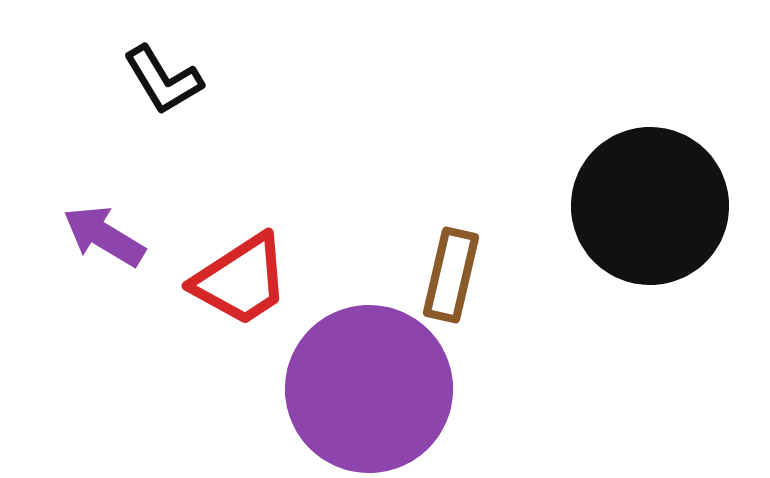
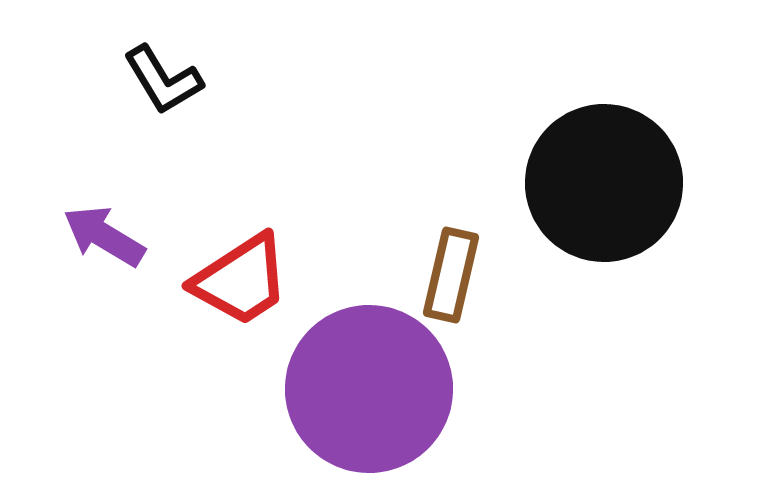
black circle: moved 46 px left, 23 px up
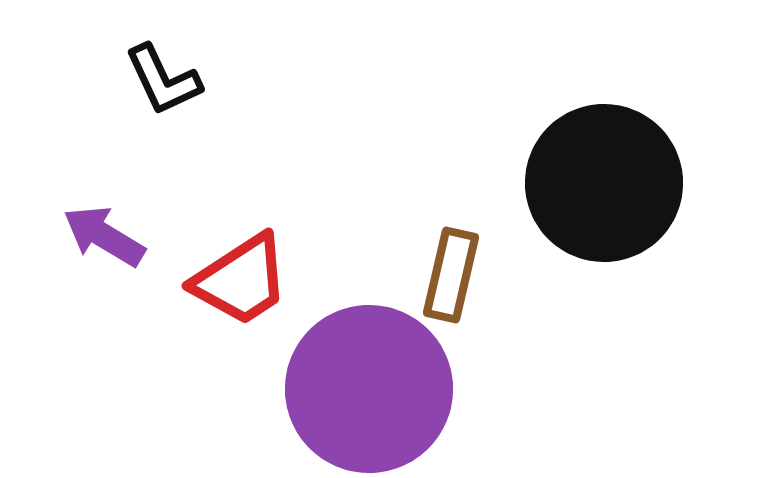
black L-shape: rotated 6 degrees clockwise
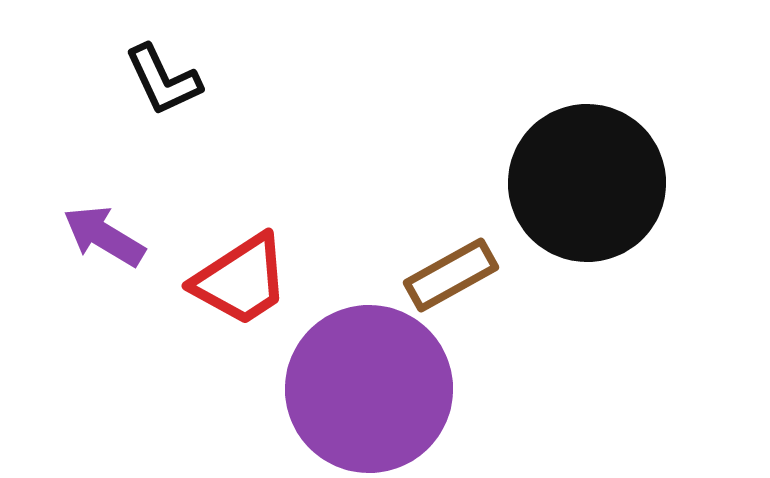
black circle: moved 17 px left
brown rectangle: rotated 48 degrees clockwise
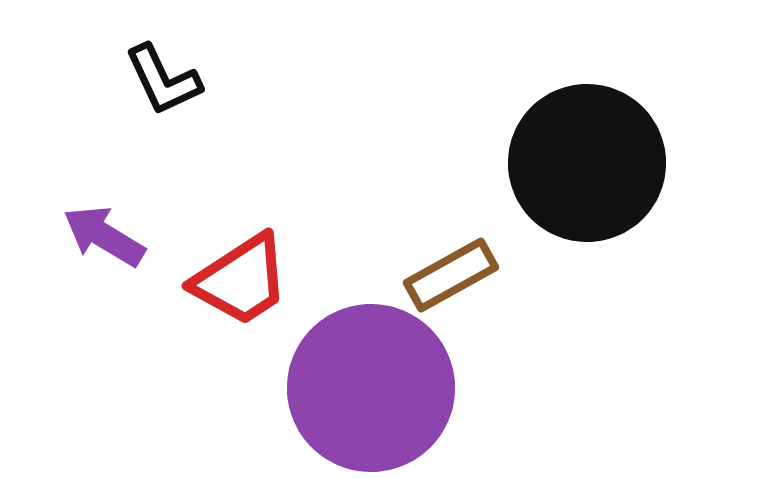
black circle: moved 20 px up
purple circle: moved 2 px right, 1 px up
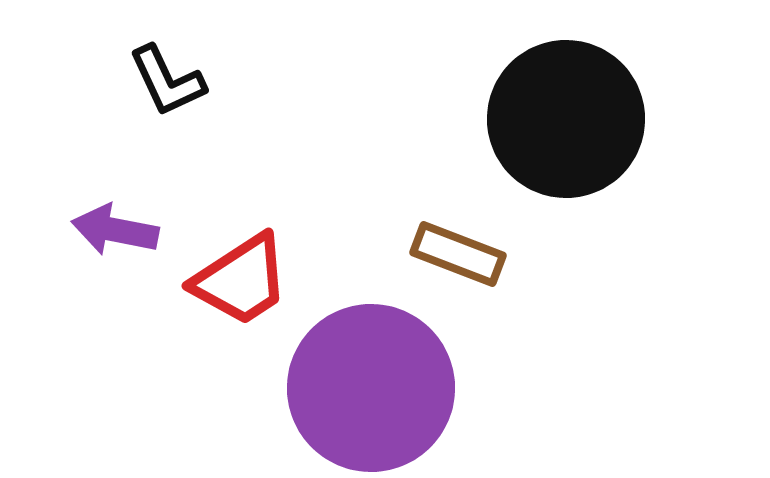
black L-shape: moved 4 px right, 1 px down
black circle: moved 21 px left, 44 px up
purple arrow: moved 11 px right, 6 px up; rotated 20 degrees counterclockwise
brown rectangle: moved 7 px right, 21 px up; rotated 50 degrees clockwise
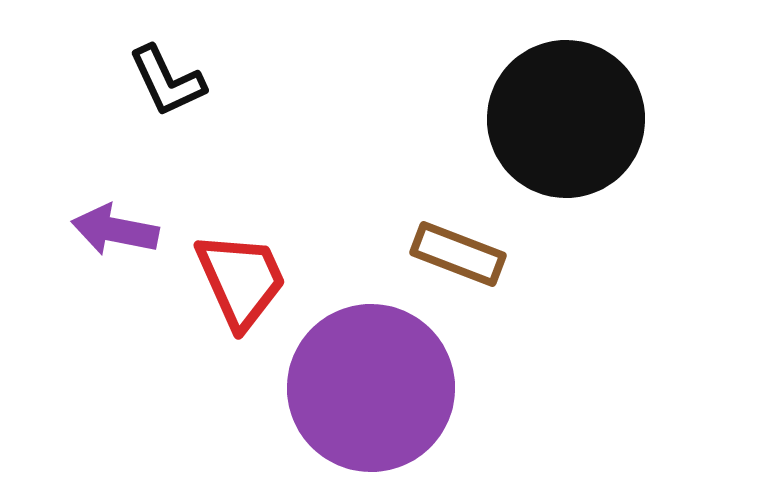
red trapezoid: rotated 81 degrees counterclockwise
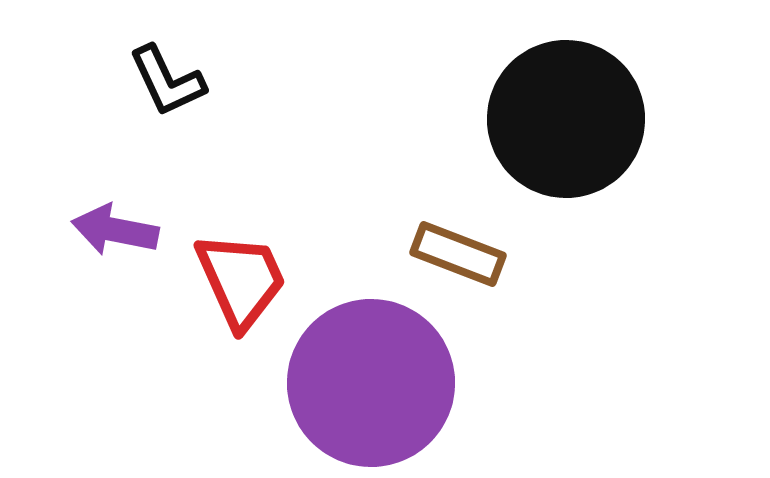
purple circle: moved 5 px up
